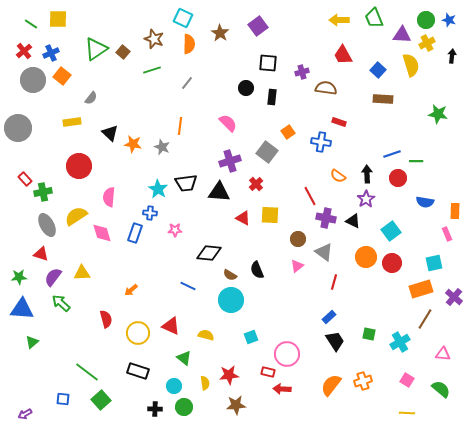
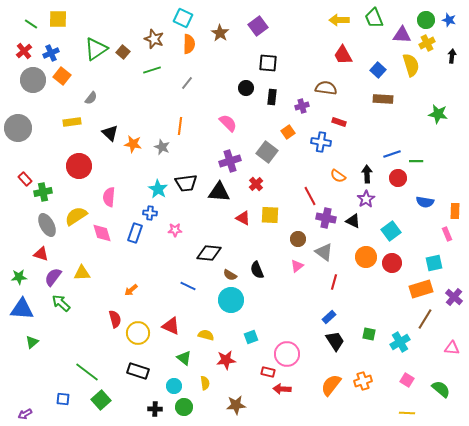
purple cross at (302, 72): moved 34 px down
red semicircle at (106, 319): moved 9 px right
pink triangle at (443, 354): moved 9 px right, 6 px up
red star at (229, 375): moved 3 px left, 15 px up
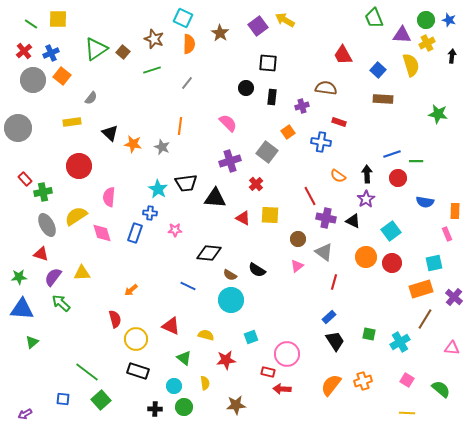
yellow arrow at (339, 20): moved 54 px left; rotated 30 degrees clockwise
black triangle at (219, 192): moved 4 px left, 6 px down
black semicircle at (257, 270): rotated 36 degrees counterclockwise
yellow circle at (138, 333): moved 2 px left, 6 px down
